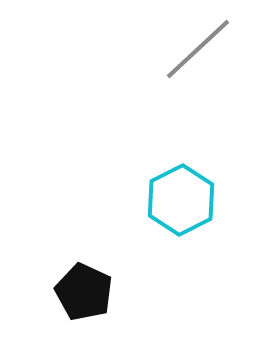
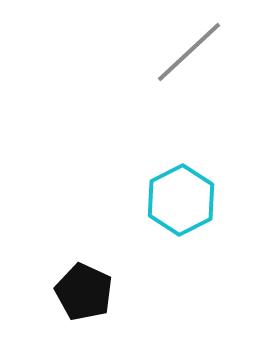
gray line: moved 9 px left, 3 px down
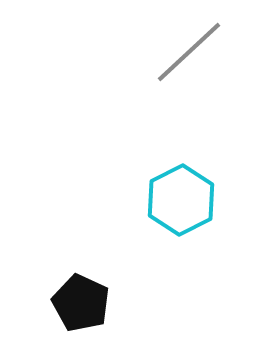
black pentagon: moved 3 px left, 11 px down
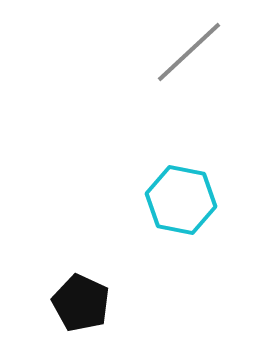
cyan hexagon: rotated 22 degrees counterclockwise
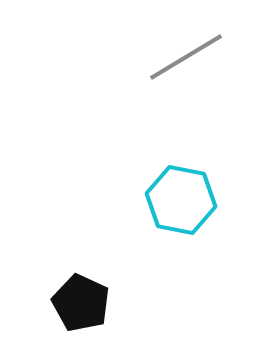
gray line: moved 3 px left, 5 px down; rotated 12 degrees clockwise
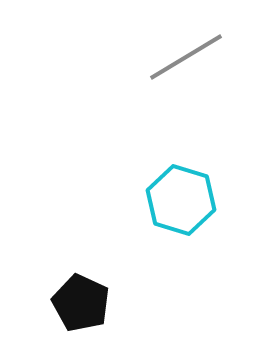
cyan hexagon: rotated 6 degrees clockwise
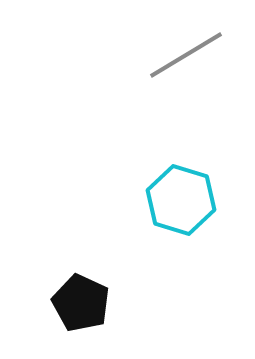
gray line: moved 2 px up
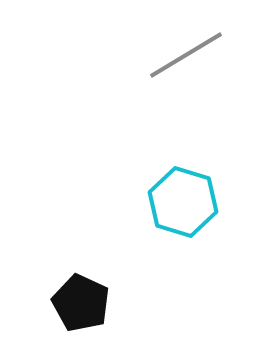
cyan hexagon: moved 2 px right, 2 px down
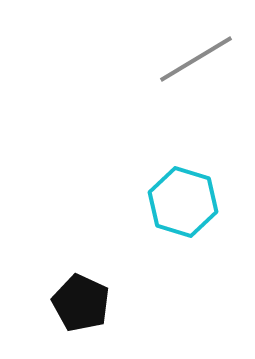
gray line: moved 10 px right, 4 px down
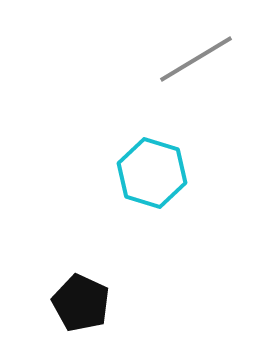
cyan hexagon: moved 31 px left, 29 px up
